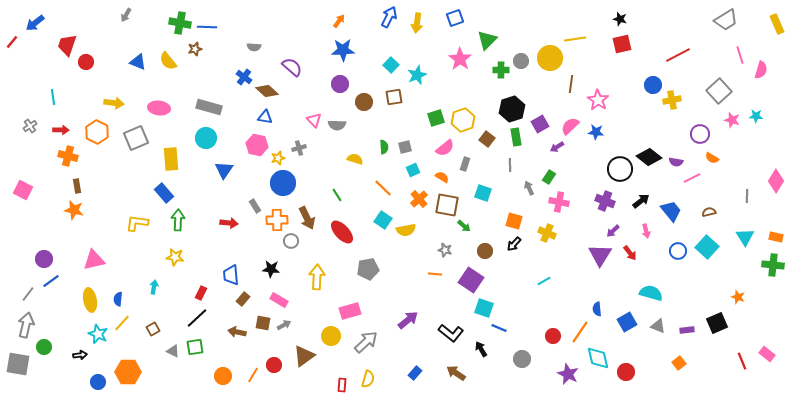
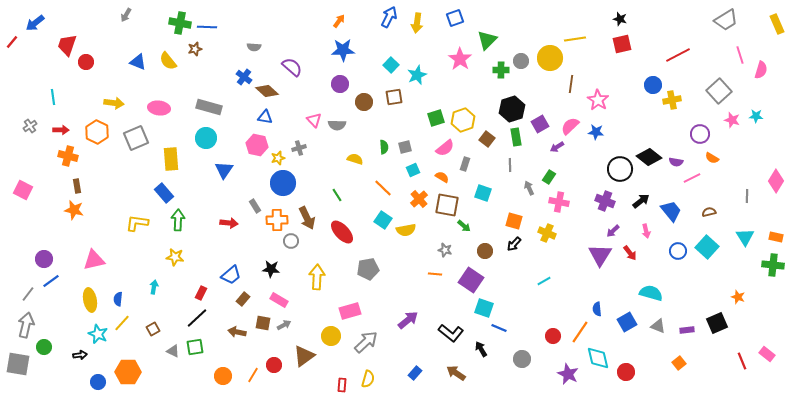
blue trapezoid at (231, 275): rotated 125 degrees counterclockwise
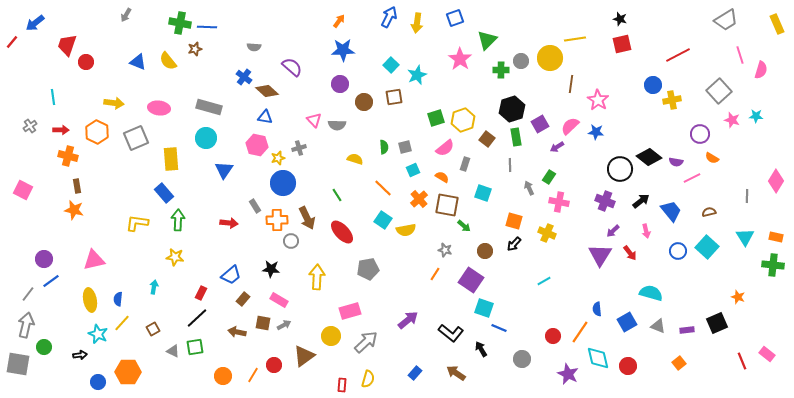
orange line at (435, 274): rotated 64 degrees counterclockwise
red circle at (626, 372): moved 2 px right, 6 px up
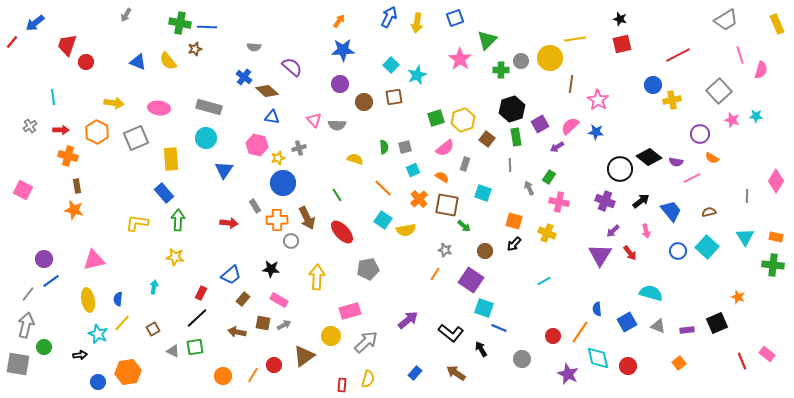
blue triangle at (265, 117): moved 7 px right
yellow ellipse at (90, 300): moved 2 px left
orange hexagon at (128, 372): rotated 10 degrees counterclockwise
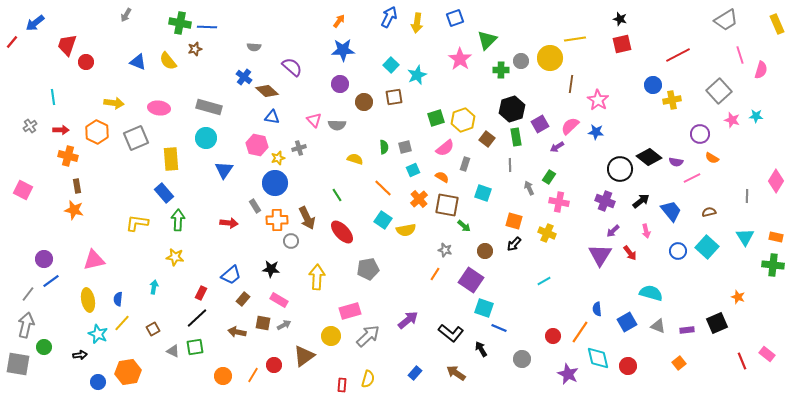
blue circle at (283, 183): moved 8 px left
gray arrow at (366, 342): moved 2 px right, 6 px up
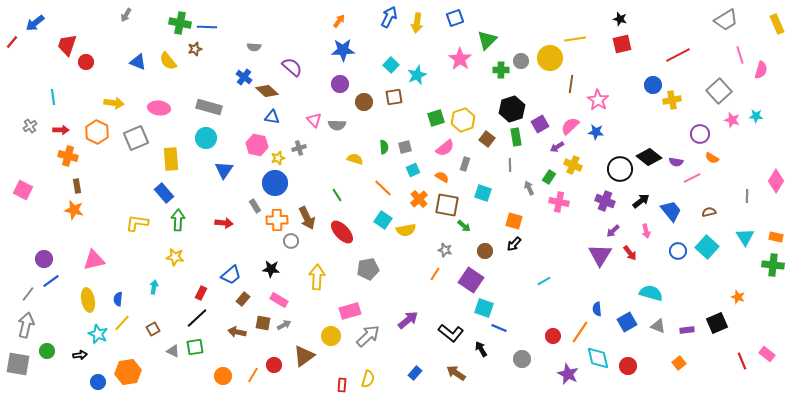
red arrow at (229, 223): moved 5 px left
yellow cross at (547, 233): moved 26 px right, 68 px up
green circle at (44, 347): moved 3 px right, 4 px down
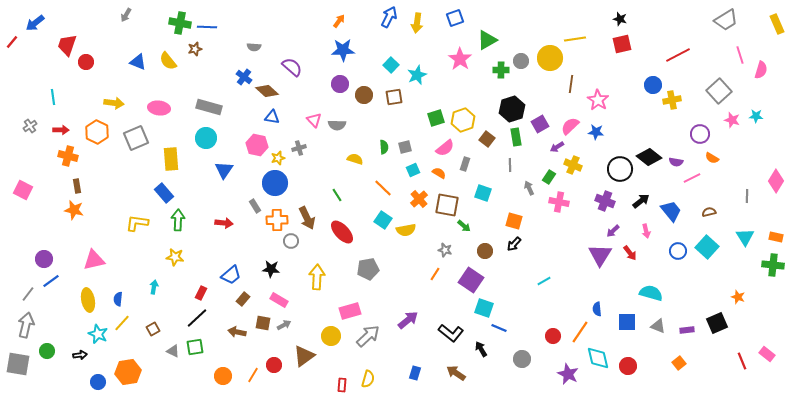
green triangle at (487, 40): rotated 15 degrees clockwise
brown circle at (364, 102): moved 7 px up
orange semicircle at (442, 177): moved 3 px left, 4 px up
blue square at (627, 322): rotated 30 degrees clockwise
blue rectangle at (415, 373): rotated 24 degrees counterclockwise
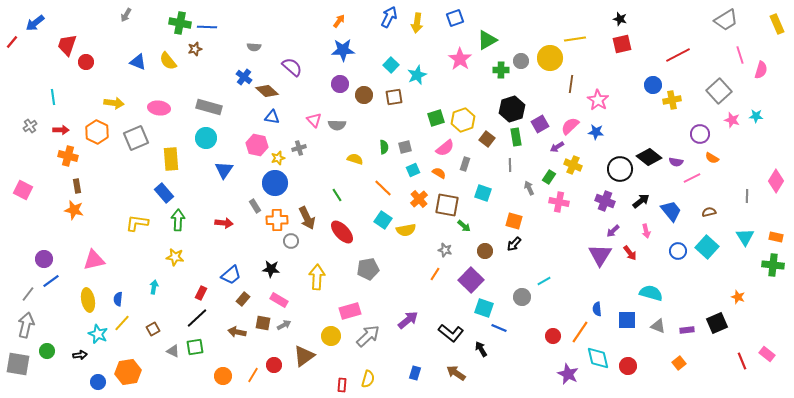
purple square at (471, 280): rotated 10 degrees clockwise
blue square at (627, 322): moved 2 px up
gray circle at (522, 359): moved 62 px up
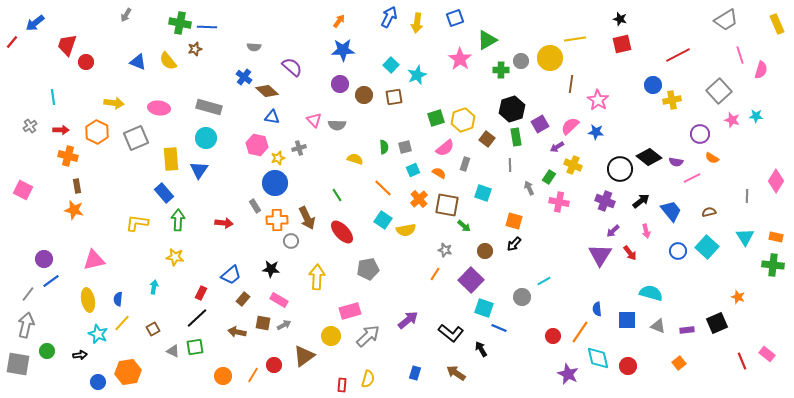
blue triangle at (224, 170): moved 25 px left
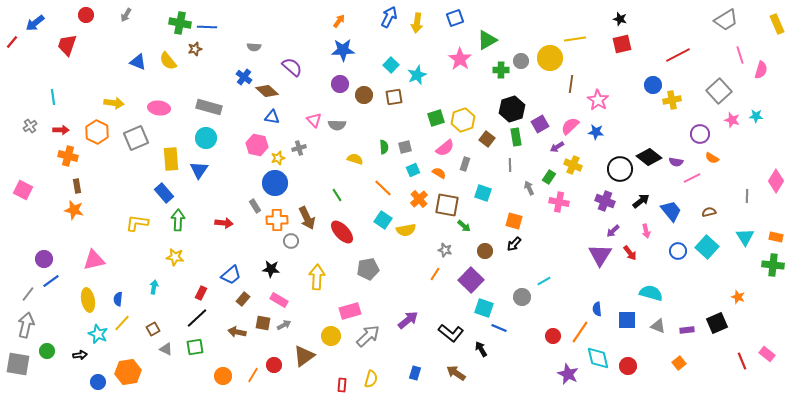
red circle at (86, 62): moved 47 px up
gray triangle at (173, 351): moved 7 px left, 2 px up
yellow semicircle at (368, 379): moved 3 px right
